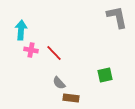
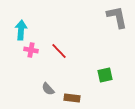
red line: moved 5 px right, 2 px up
gray semicircle: moved 11 px left, 6 px down
brown rectangle: moved 1 px right
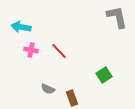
cyan arrow: moved 3 px up; rotated 84 degrees counterclockwise
green square: moved 1 px left; rotated 21 degrees counterclockwise
gray semicircle: rotated 24 degrees counterclockwise
brown rectangle: rotated 63 degrees clockwise
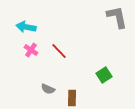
cyan arrow: moved 5 px right
pink cross: rotated 24 degrees clockwise
brown rectangle: rotated 21 degrees clockwise
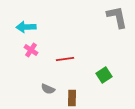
cyan arrow: rotated 12 degrees counterclockwise
red line: moved 6 px right, 8 px down; rotated 54 degrees counterclockwise
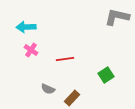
gray L-shape: rotated 65 degrees counterclockwise
green square: moved 2 px right
brown rectangle: rotated 42 degrees clockwise
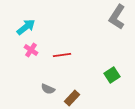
gray L-shape: rotated 70 degrees counterclockwise
cyan arrow: rotated 144 degrees clockwise
red line: moved 3 px left, 4 px up
green square: moved 6 px right
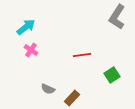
red line: moved 20 px right
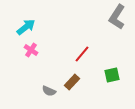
red line: moved 1 px up; rotated 42 degrees counterclockwise
green square: rotated 21 degrees clockwise
gray semicircle: moved 1 px right, 2 px down
brown rectangle: moved 16 px up
